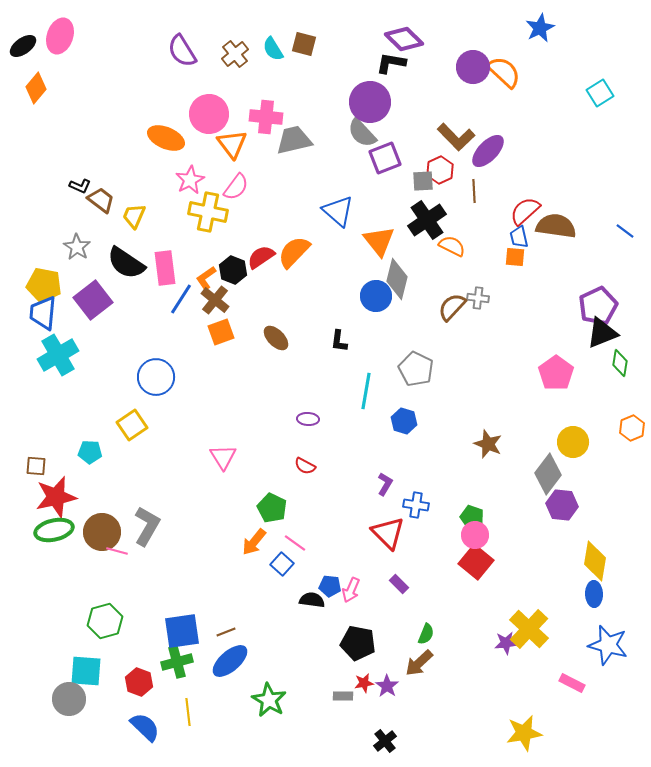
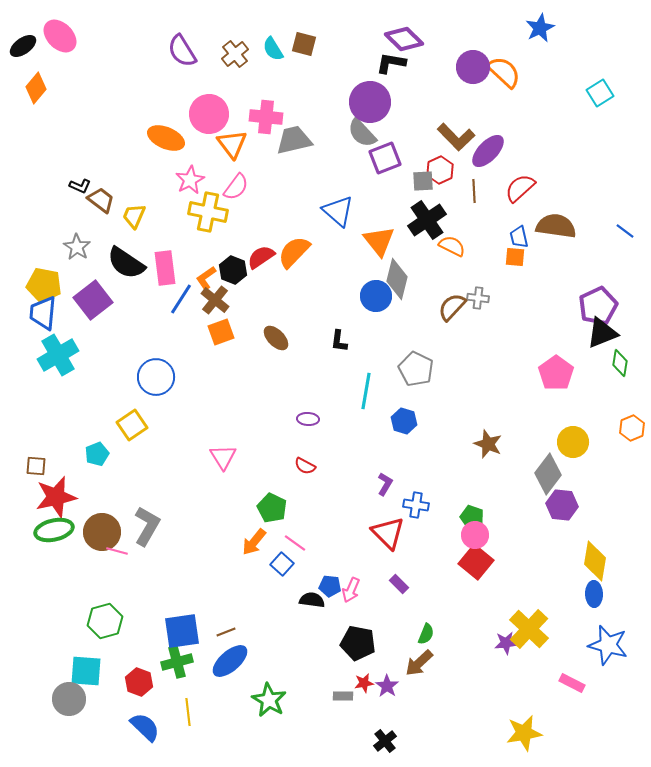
pink ellipse at (60, 36): rotated 64 degrees counterclockwise
red semicircle at (525, 211): moved 5 px left, 23 px up
cyan pentagon at (90, 452): moved 7 px right, 2 px down; rotated 25 degrees counterclockwise
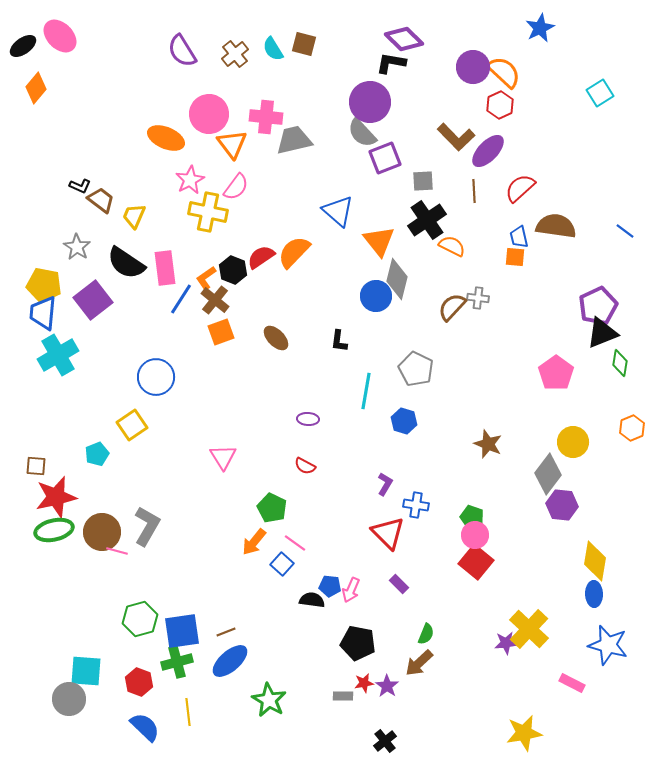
red hexagon at (440, 170): moved 60 px right, 65 px up
green hexagon at (105, 621): moved 35 px right, 2 px up
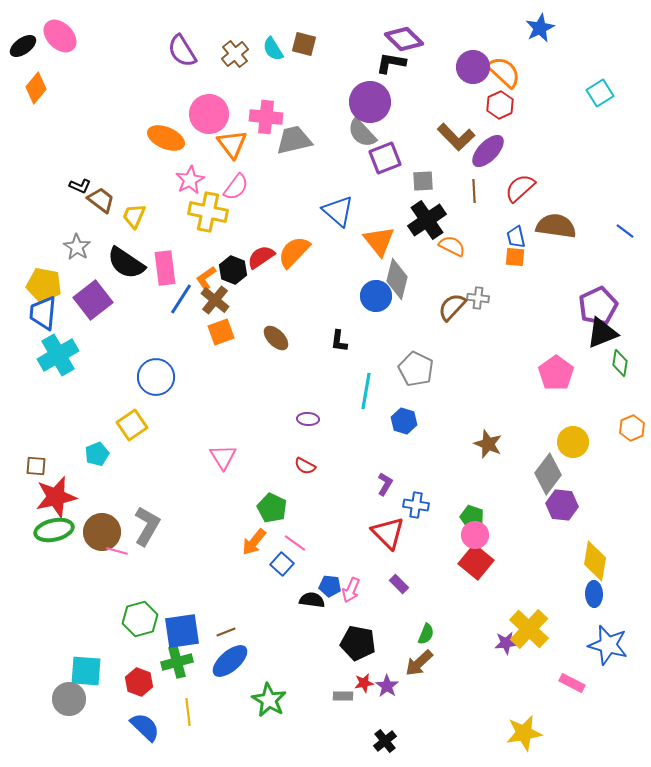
blue trapezoid at (519, 237): moved 3 px left
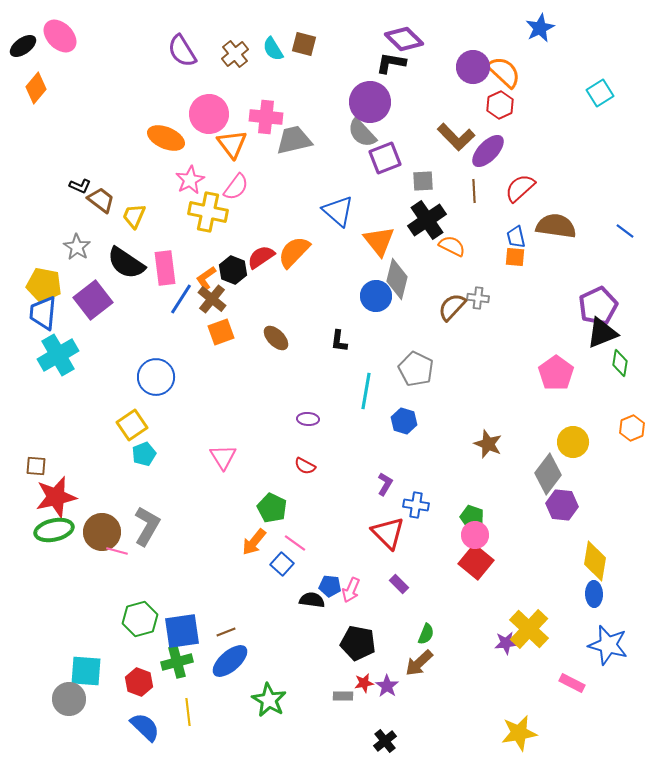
brown cross at (215, 300): moved 3 px left, 1 px up
cyan pentagon at (97, 454): moved 47 px right
yellow star at (524, 733): moved 5 px left
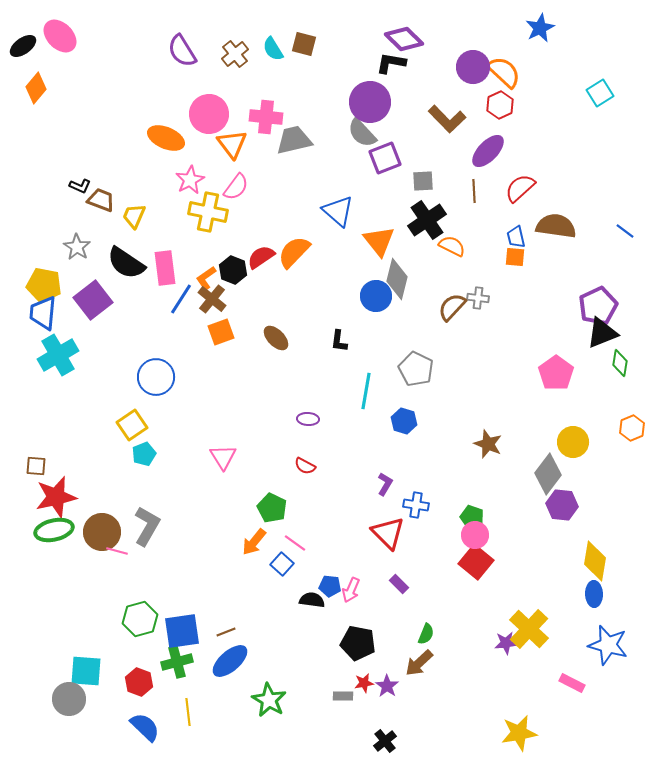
brown L-shape at (456, 137): moved 9 px left, 18 px up
brown trapezoid at (101, 200): rotated 16 degrees counterclockwise
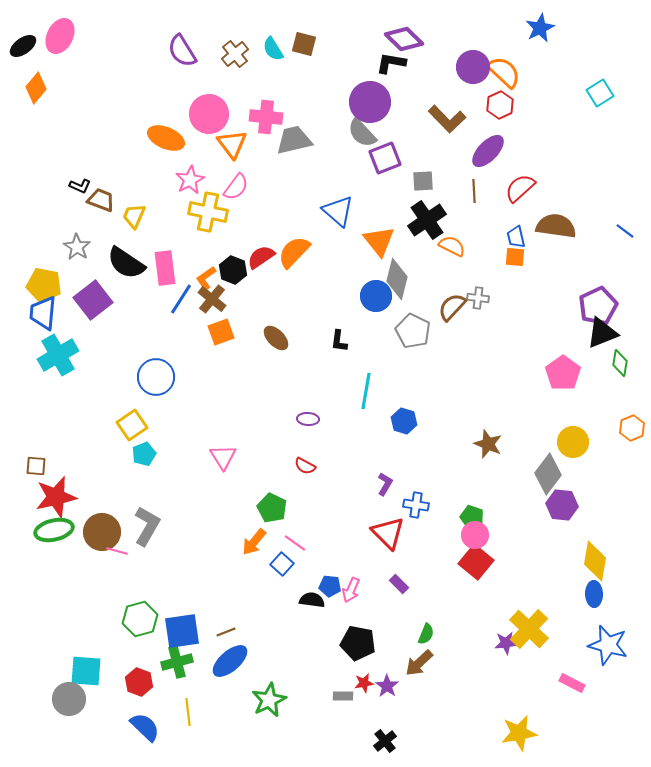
pink ellipse at (60, 36): rotated 72 degrees clockwise
gray pentagon at (416, 369): moved 3 px left, 38 px up
pink pentagon at (556, 373): moved 7 px right
green star at (269, 700): rotated 16 degrees clockwise
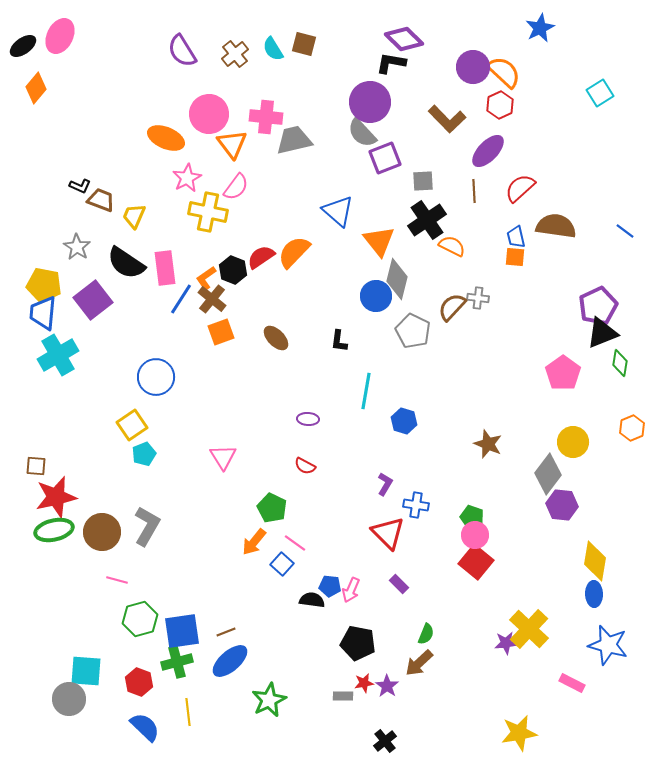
pink star at (190, 180): moved 3 px left, 2 px up
pink line at (117, 551): moved 29 px down
